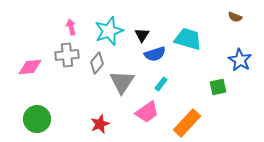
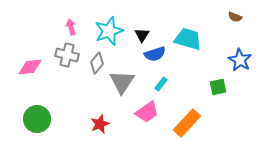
gray cross: rotated 20 degrees clockwise
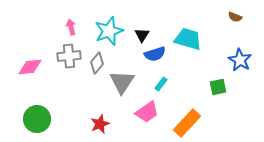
gray cross: moved 2 px right, 1 px down; rotated 20 degrees counterclockwise
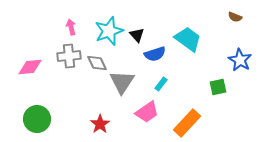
black triangle: moved 5 px left; rotated 14 degrees counterclockwise
cyan trapezoid: rotated 20 degrees clockwise
gray diamond: rotated 65 degrees counterclockwise
red star: rotated 12 degrees counterclockwise
